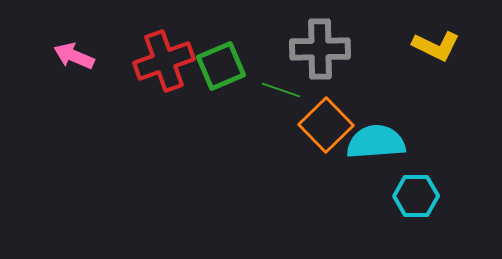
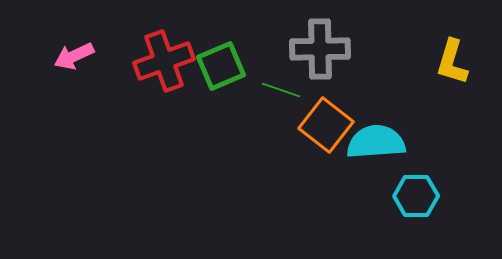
yellow L-shape: moved 16 px right, 16 px down; rotated 81 degrees clockwise
pink arrow: rotated 48 degrees counterclockwise
orange square: rotated 8 degrees counterclockwise
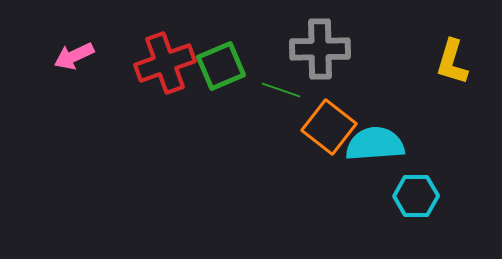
red cross: moved 1 px right, 2 px down
orange square: moved 3 px right, 2 px down
cyan semicircle: moved 1 px left, 2 px down
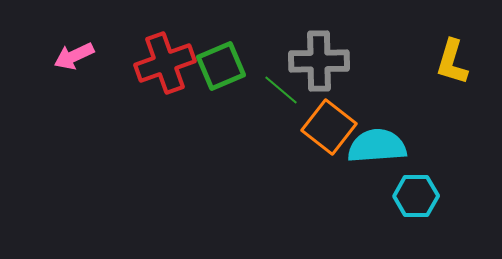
gray cross: moved 1 px left, 12 px down
green line: rotated 21 degrees clockwise
cyan semicircle: moved 2 px right, 2 px down
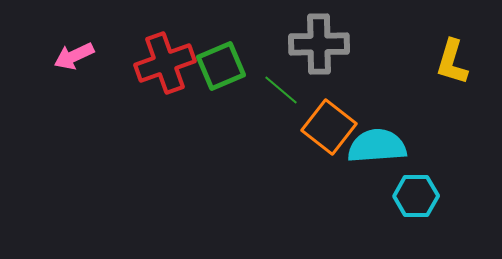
gray cross: moved 17 px up
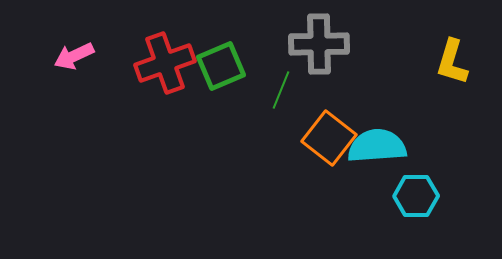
green line: rotated 72 degrees clockwise
orange square: moved 11 px down
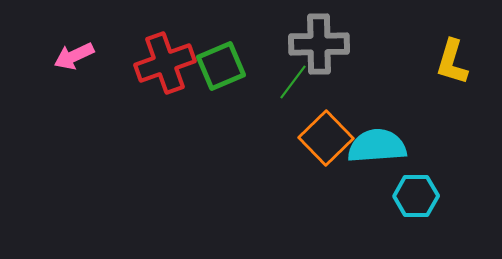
green line: moved 12 px right, 8 px up; rotated 15 degrees clockwise
orange square: moved 3 px left; rotated 8 degrees clockwise
